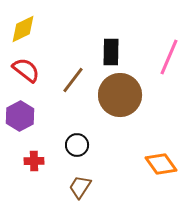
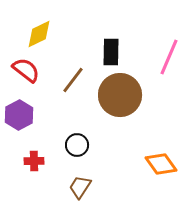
yellow diamond: moved 16 px right, 5 px down
purple hexagon: moved 1 px left, 1 px up
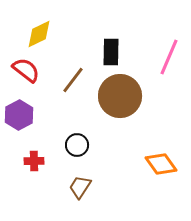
brown circle: moved 1 px down
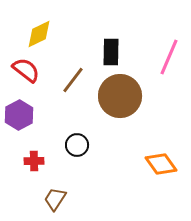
brown trapezoid: moved 25 px left, 12 px down
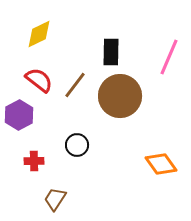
red semicircle: moved 13 px right, 10 px down
brown line: moved 2 px right, 5 px down
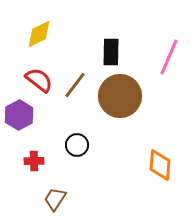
orange diamond: moved 1 px left, 1 px down; rotated 40 degrees clockwise
